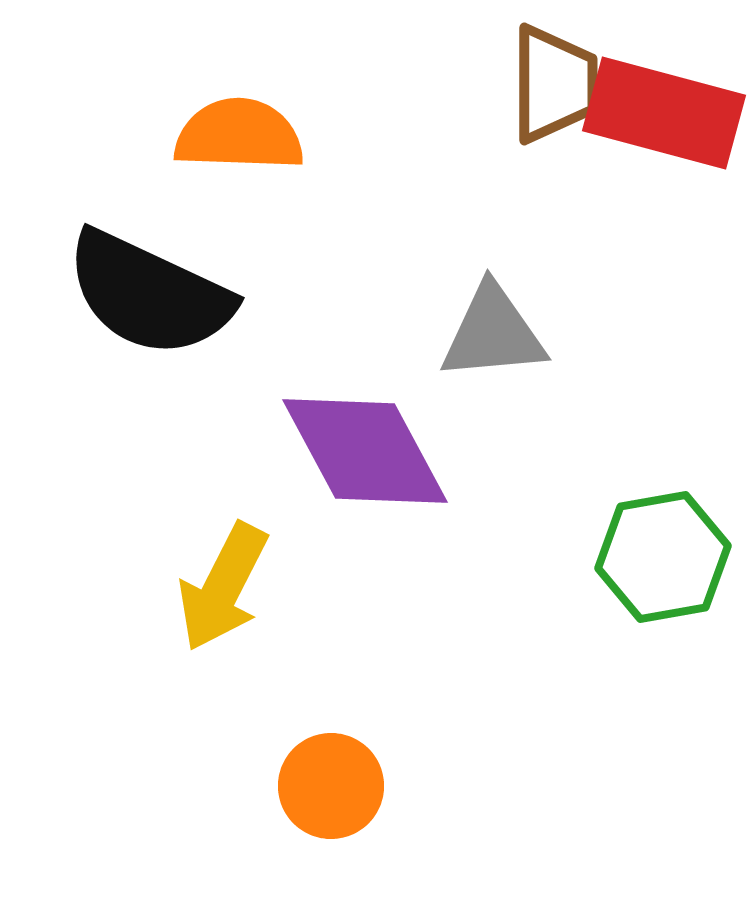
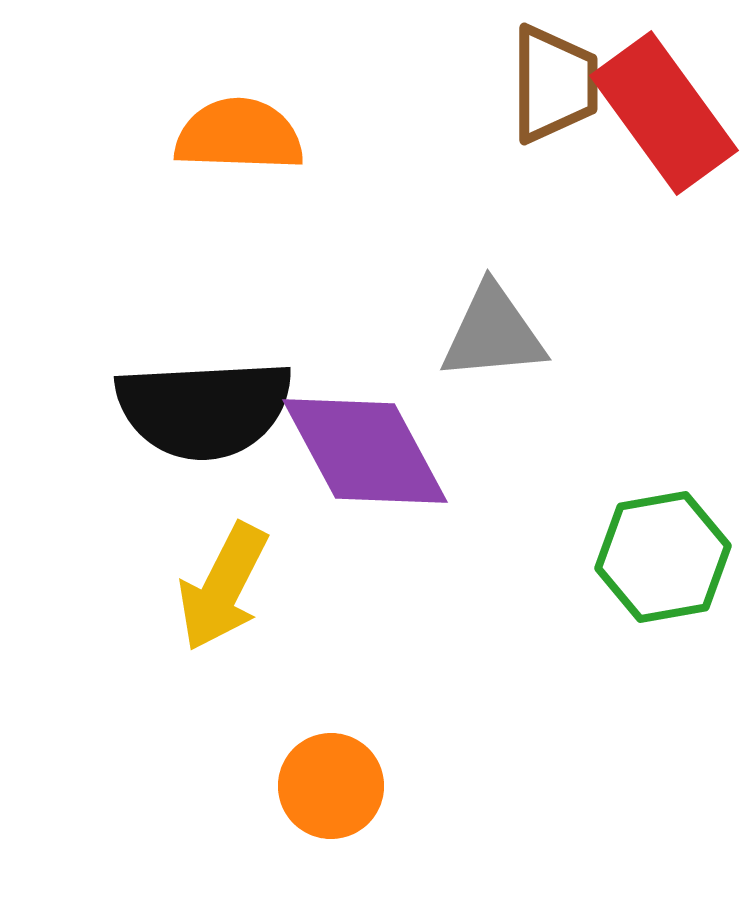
red rectangle: rotated 39 degrees clockwise
black semicircle: moved 55 px right, 115 px down; rotated 28 degrees counterclockwise
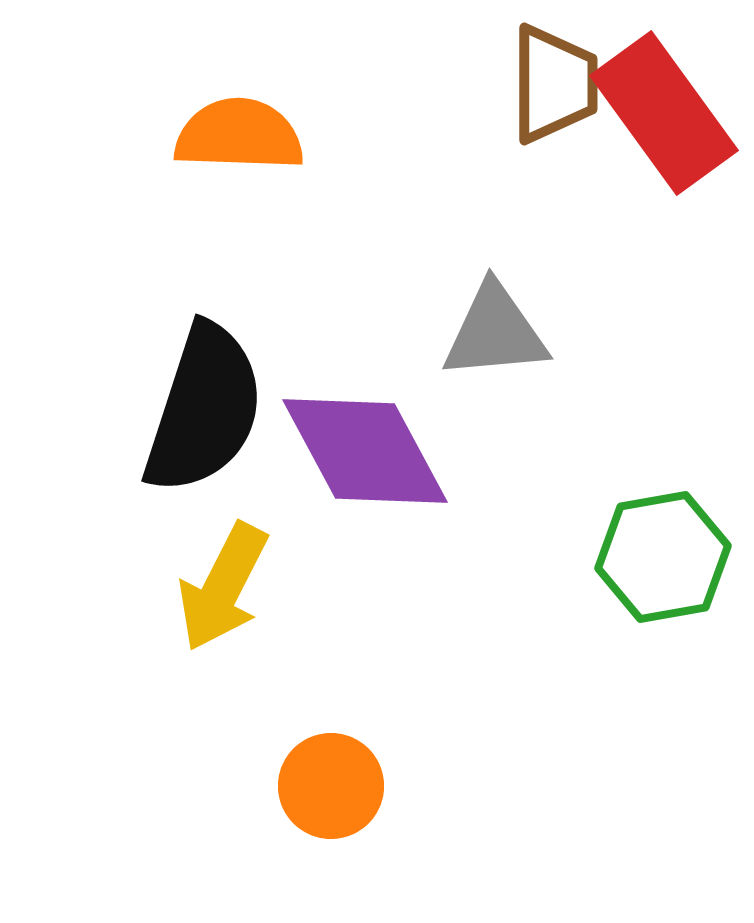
gray triangle: moved 2 px right, 1 px up
black semicircle: rotated 69 degrees counterclockwise
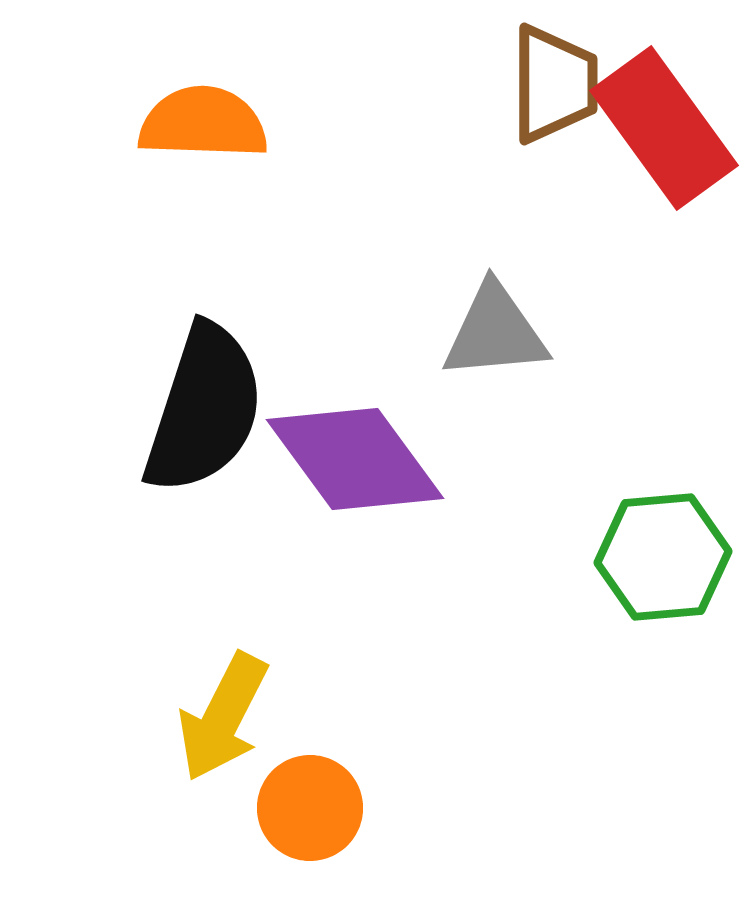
red rectangle: moved 15 px down
orange semicircle: moved 36 px left, 12 px up
purple diamond: moved 10 px left, 8 px down; rotated 8 degrees counterclockwise
green hexagon: rotated 5 degrees clockwise
yellow arrow: moved 130 px down
orange circle: moved 21 px left, 22 px down
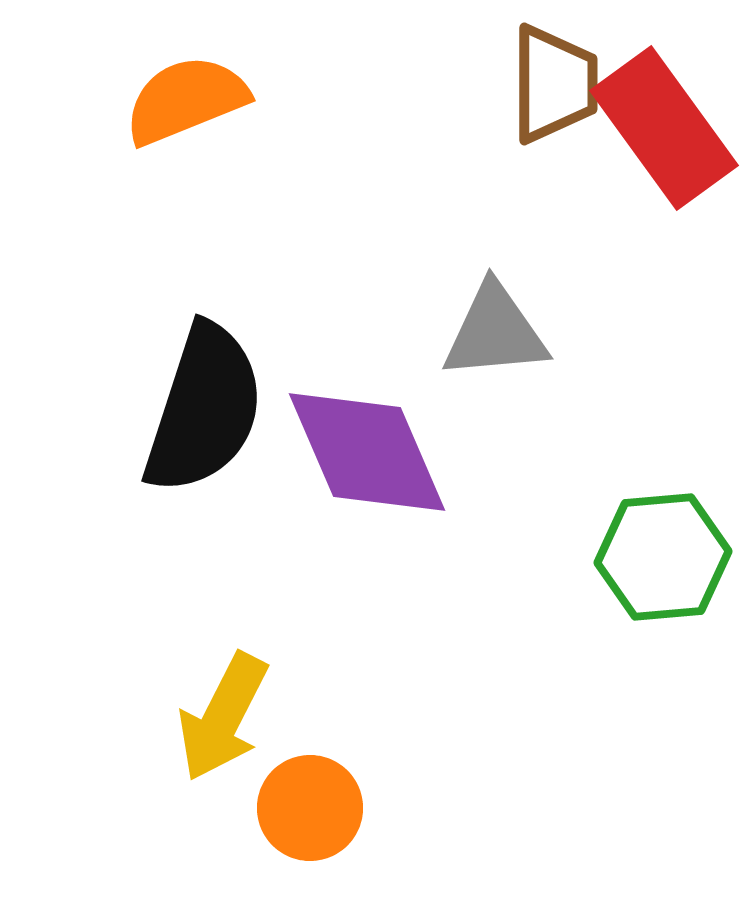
orange semicircle: moved 17 px left, 23 px up; rotated 24 degrees counterclockwise
purple diamond: moved 12 px right, 7 px up; rotated 13 degrees clockwise
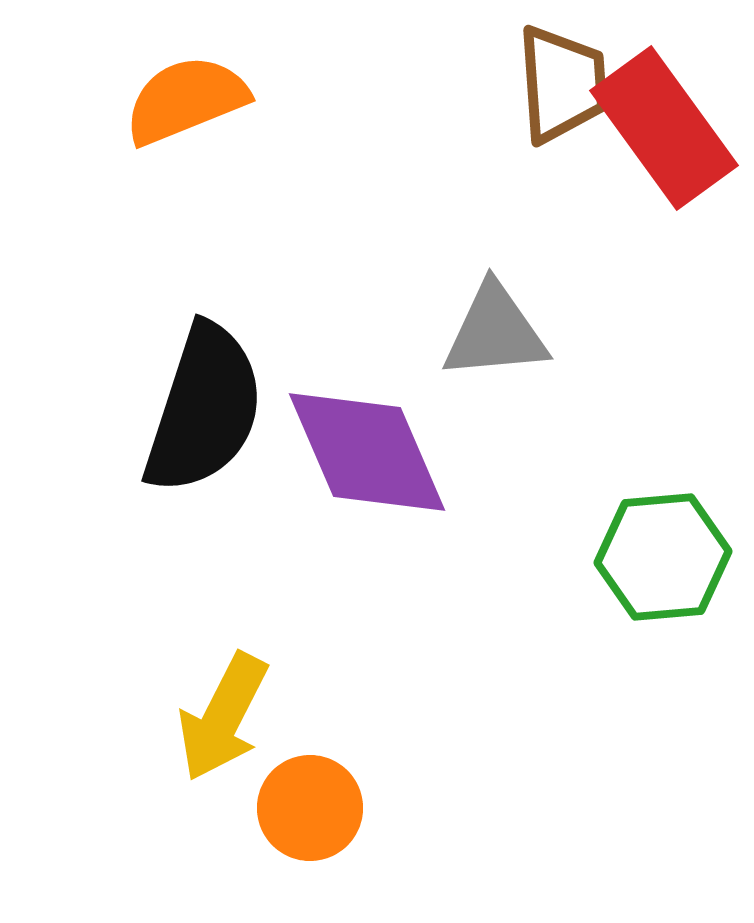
brown trapezoid: moved 8 px right; rotated 4 degrees counterclockwise
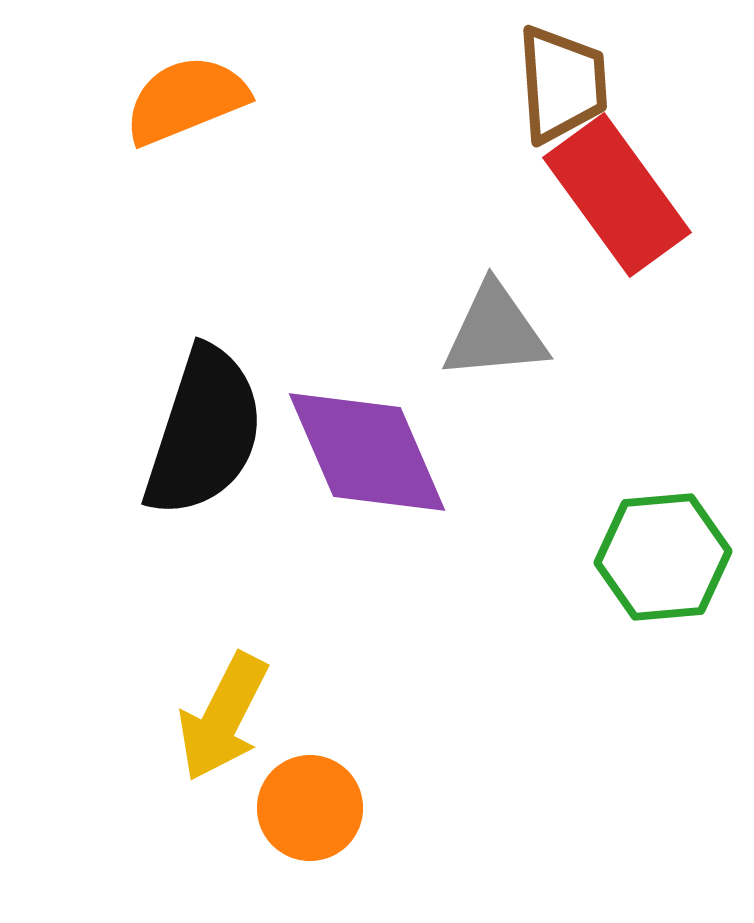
red rectangle: moved 47 px left, 67 px down
black semicircle: moved 23 px down
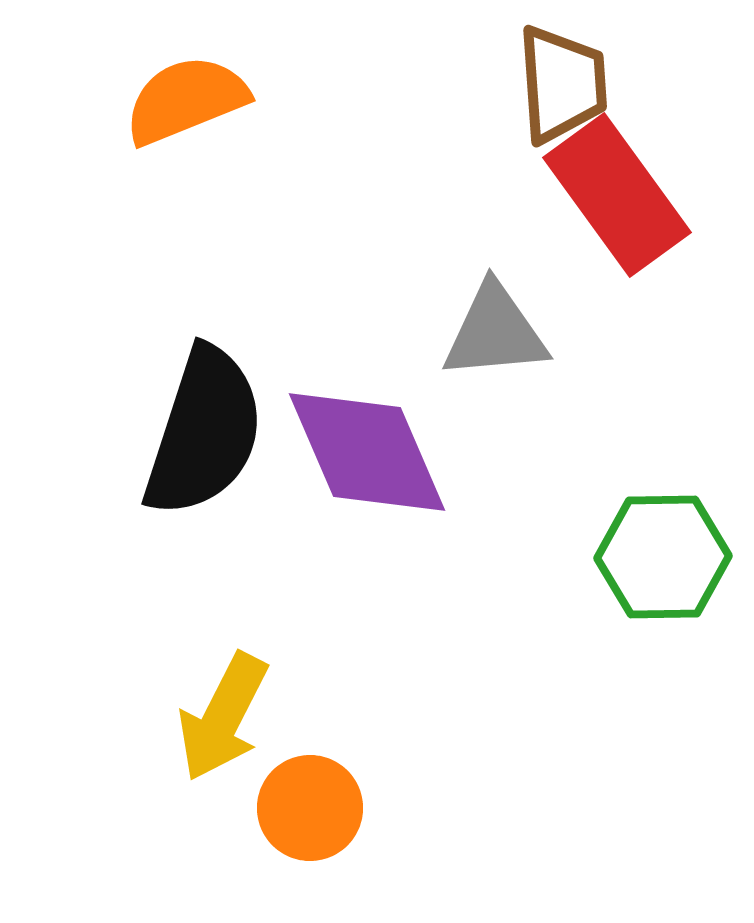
green hexagon: rotated 4 degrees clockwise
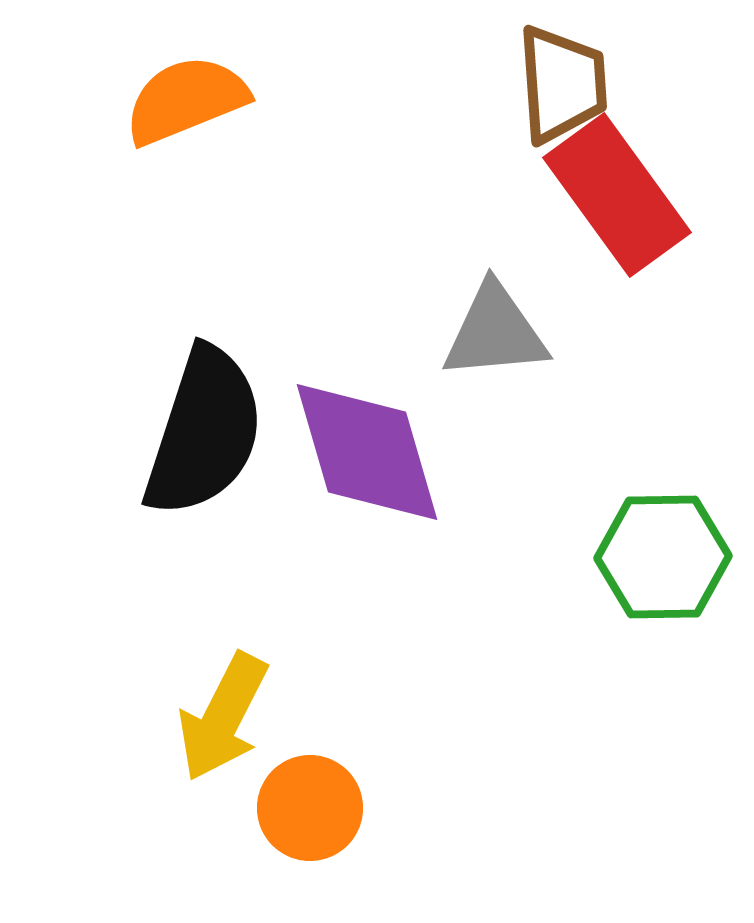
purple diamond: rotated 7 degrees clockwise
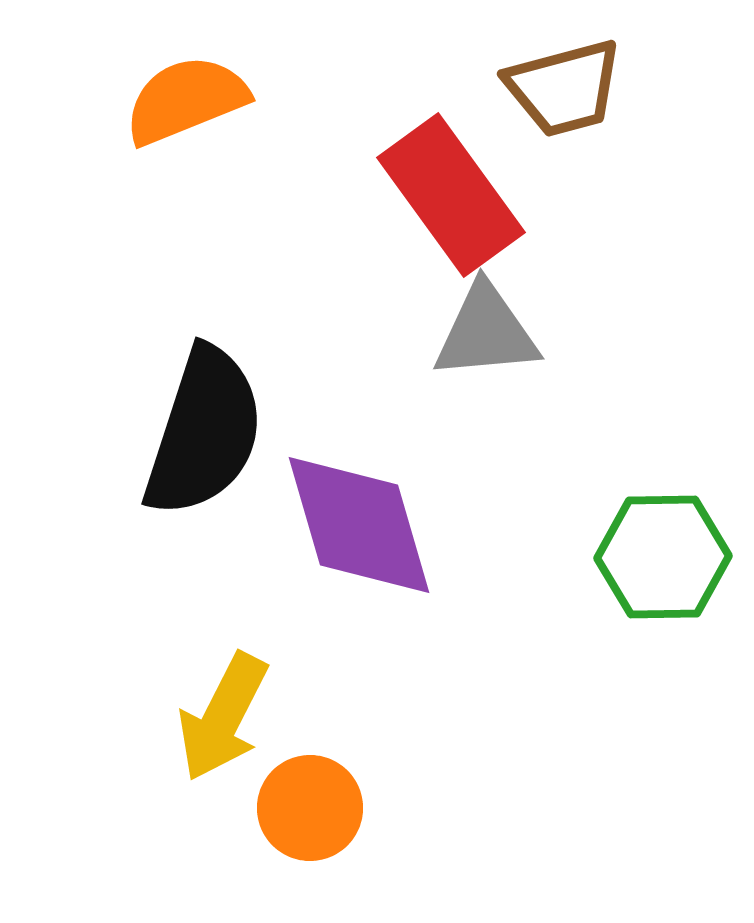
brown trapezoid: moved 2 px right, 4 px down; rotated 79 degrees clockwise
red rectangle: moved 166 px left
gray triangle: moved 9 px left
purple diamond: moved 8 px left, 73 px down
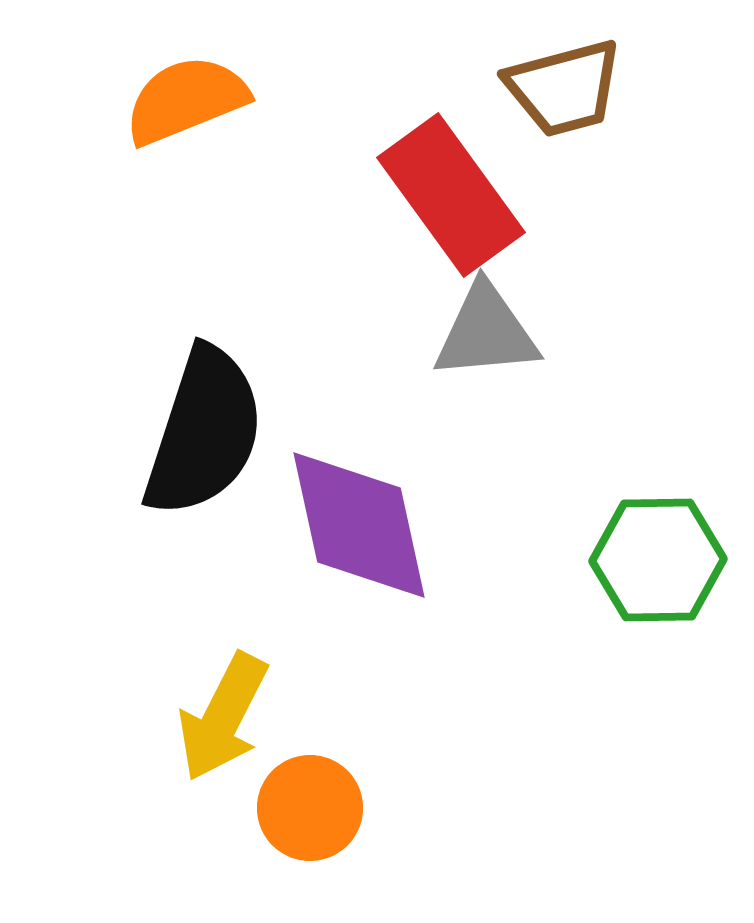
purple diamond: rotated 4 degrees clockwise
green hexagon: moved 5 px left, 3 px down
